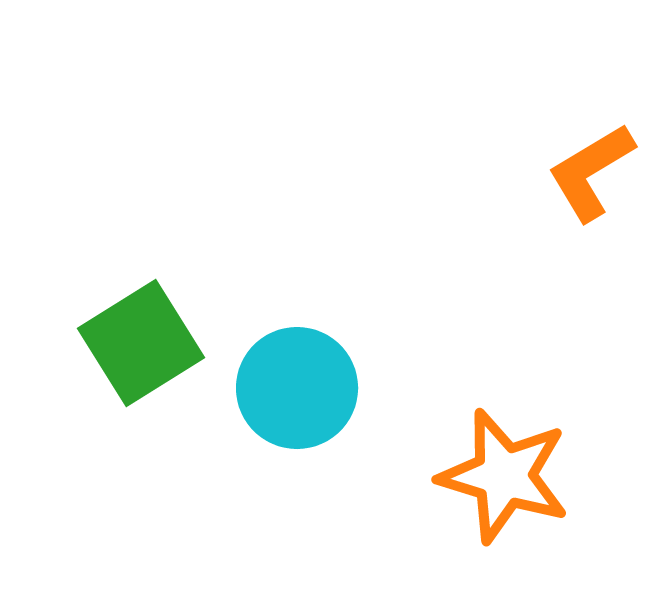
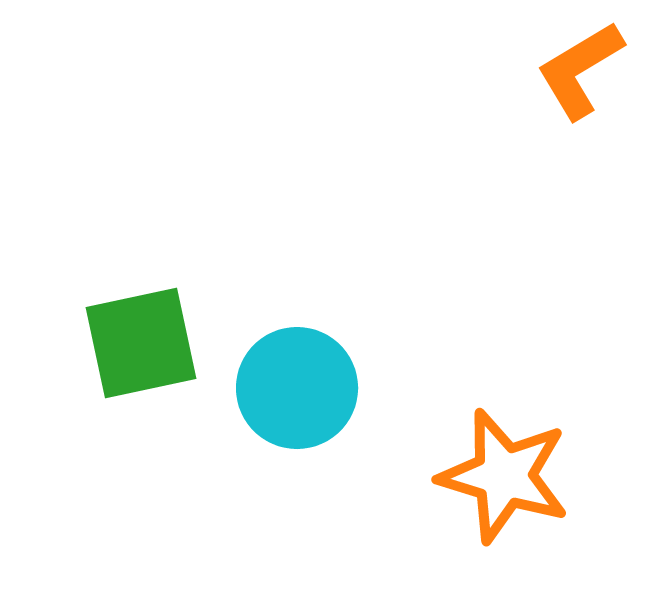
orange L-shape: moved 11 px left, 102 px up
green square: rotated 20 degrees clockwise
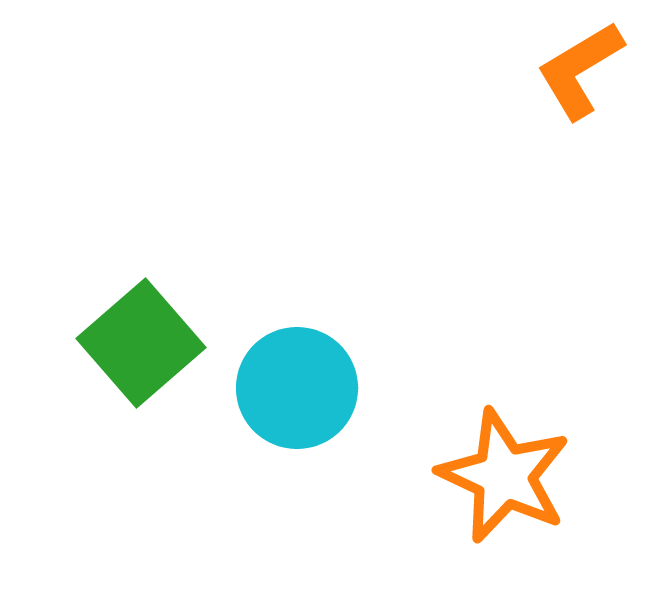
green square: rotated 29 degrees counterclockwise
orange star: rotated 8 degrees clockwise
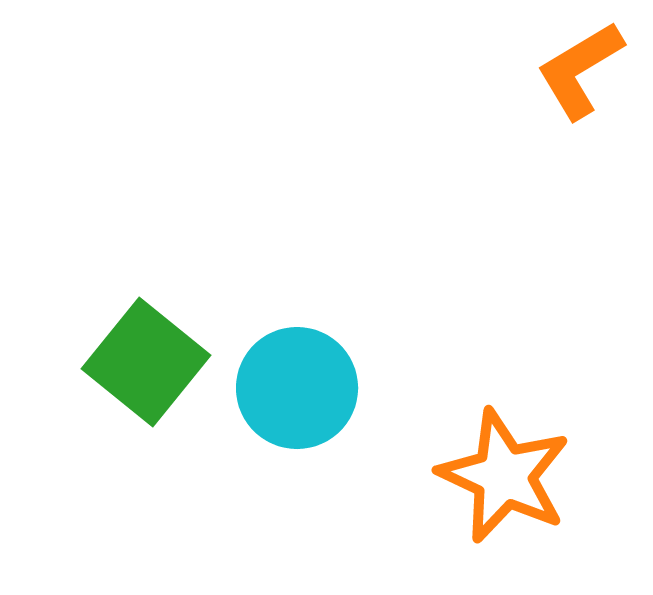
green square: moved 5 px right, 19 px down; rotated 10 degrees counterclockwise
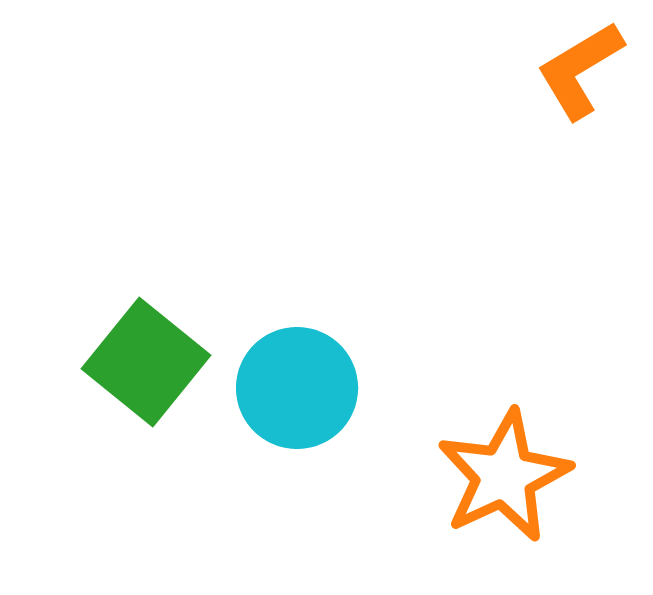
orange star: rotated 22 degrees clockwise
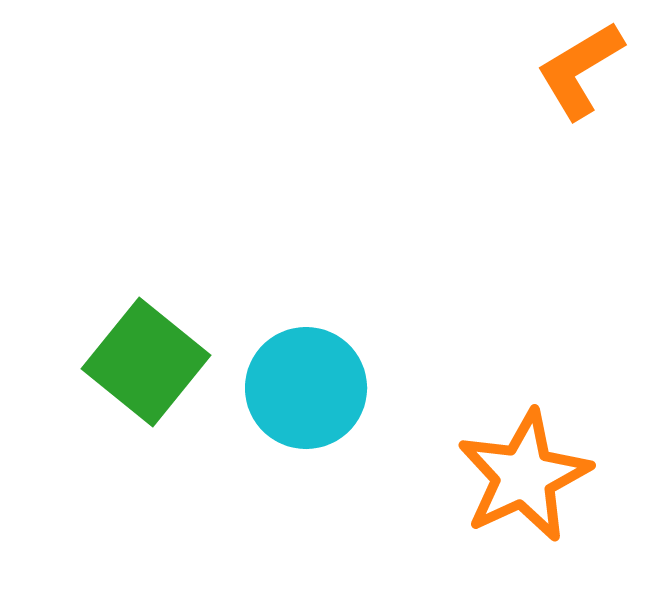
cyan circle: moved 9 px right
orange star: moved 20 px right
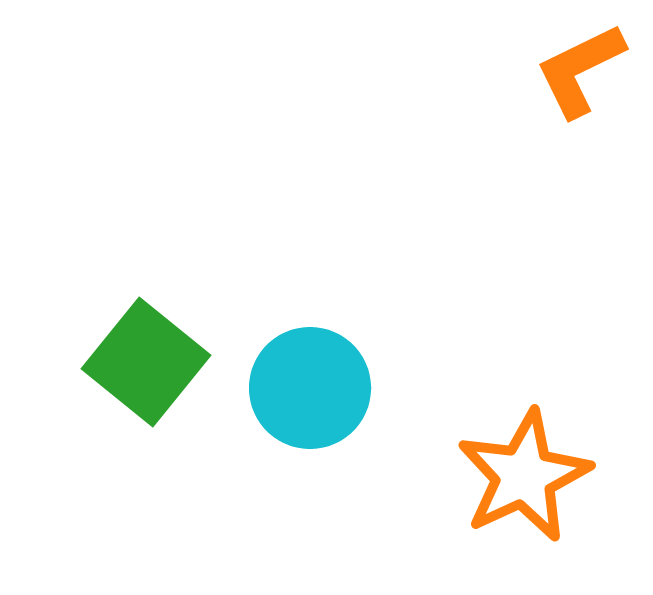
orange L-shape: rotated 5 degrees clockwise
cyan circle: moved 4 px right
